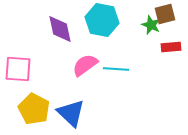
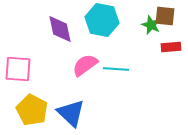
brown square: moved 2 px down; rotated 20 degrees clockwise
yellow pentagon: moved 2 px left, 1 px down
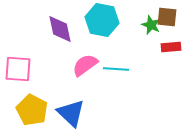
brown square: moved 2 px right, 1 px down
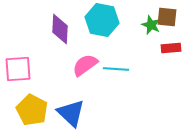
purple diamond: rotated 16 degrees clockwise
red rectangle: moved 1 px down
pink square: rotated 8 degrees counterclockwise
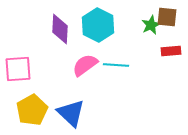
cyan hexagon: moved 4 px left, 5 px down; rotated 16 degrees clockwise
green star: rotated 24 degrees clockwise
red rectangle: moved 3 px down
cyan line: moved 4 px up
yellow pentagon: rotated 16 degrees clockwise
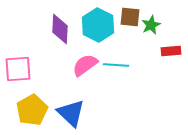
brown square: moved 37 px left
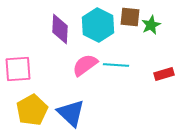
red rectangle: moved 7 px left, 23 px down; rotated 12 degrees counterclockwise
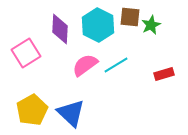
cyan line: rotated 35 degrees counterclockwise
pink square: moved 8 px right, 16 px up; rotated 28 degrees counterclockwise
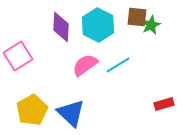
brown square: moved 7 px right
purple diamond: moved 1 px right, 2 px up
pink square: moved 8 px left, 3 px down
cyan line: moved 2 px right
red rectangle: moved 30 px down
